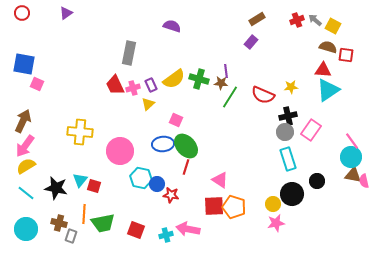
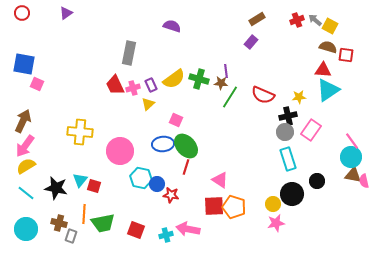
yellow square at (333, 26): moved 3 px left
yellow star at (291, 87): moved 8 px right, 10 px down
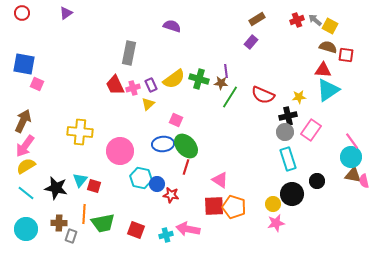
brown cross at (59, 223): rotated 14 degrees counterclockwise
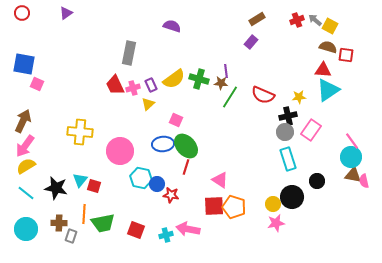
black circle at (292, 194): moved 3 px down
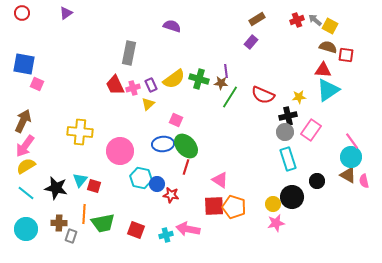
brown triangle at (353, 175): moved 5 px left; rotated 18 degrees clockwise
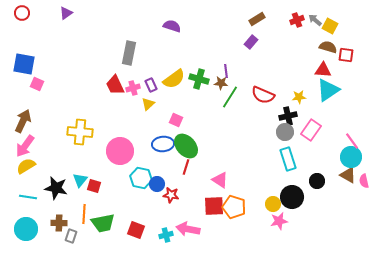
cyan line at (26, 193): moved 2 px right, 4 px down; rotated 30 degrees counterclockwise
pink star at (276, 223): moved 3 px right, 2 px up
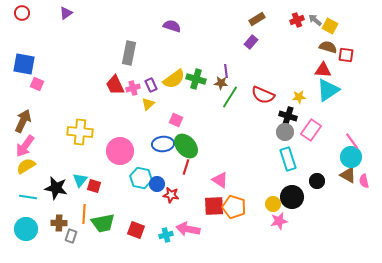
green cross at (199, 79): moved 3 px left
black cross at (288, 116): rotated 30 degrees clockwise
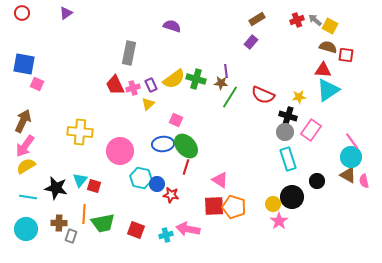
pink star at (279, 221): rotated 24 degrees counterclockwise
